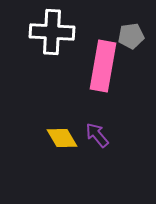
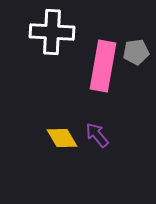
gray pentagon: moved 5 px right, 16 px down
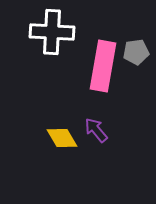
purple arrow: moved 1 px left, 5 px up
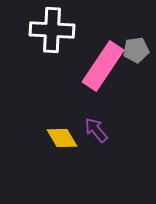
white cross: moved 2 px up
gray pentagon: moved 2 px up
pink rectangle: rotated 24 degrees clockwise
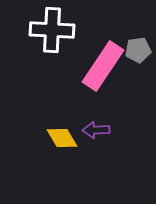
gray pentagon: moved 2 px right
purple arrow: rotated 52 degrees counterclockwise
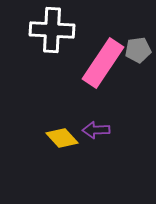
pink rectangle: moved 3 px up
yellow diamond: rotated 12 degrees counterclockwise
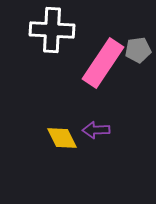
yellow diamond: rotated 16 degrees clockwise
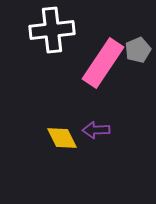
white cross: rotated 9 degrees counterclockwise
gray pentagon: rotated 15 degrees counterclockwise
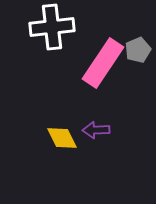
white cross: moved 3 px up
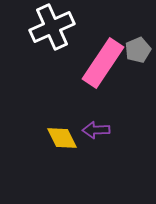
white cross: rotated 18 degrees counterclockwise
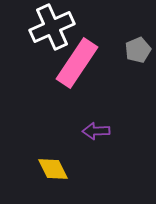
pink rectangle: moved 26 px left
purple arrow: moved 1 px down
yellow diamond: moved 9 px left, 31 px down
